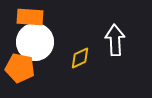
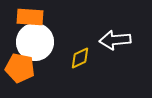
white arrow: rotated 92 degrees counterclockwise
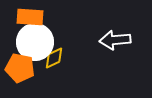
yellow diamond: moved 26 px left
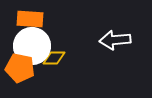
orange rectangle: moved 2 px down
white circle: moved 3 px left, 4 px down
yellow diamond: rotated 25 degrees clockwise
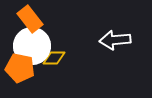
orange rectangle: rotated 48 degrees clockwise
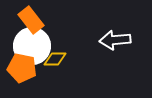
orange rectangle: moved 1 px right, 1 px down
yellow diamond: moved 1 px right, 1 px down
orange pentagon: moved 2 px right
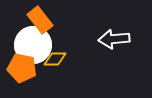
orange rectangle: moved 9 px right
white arrow: moved 1 px left, 1 px up
white circle: moved 1 px right, 1 px up
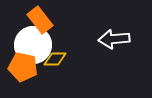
orange pentagon: moved 1 px right, 1 px up
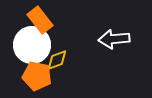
white circle: moved 1 px left
yellow diamond: moved 2 px right, 1 px down; rotated 20 degrees counterclockwise
orange pentagon: moved 14 px right, 9 px down
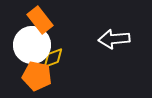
yellow diamond: moved 4 px left, 2 px up
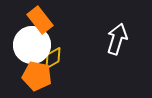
white arrow: moved 3 px right; rotated 112 degrees clockwise
yellow diamond: rotated 10 degrees counterclockwise
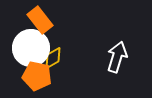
white arrow: moved 18 px down
white circle: moved 1 px left, 3 px down
